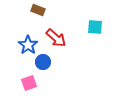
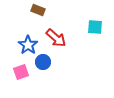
pink square: moved 8 px left, 11 px up
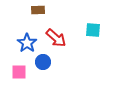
brown rectangle: rotated 24 degrees counterclockwise
cyan square: moved 2 px left, 3 px down
blue star: moved 1 px left, 2 px up
pink square: moved 2 px left; rotated 21 degrees clockwise
